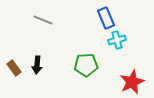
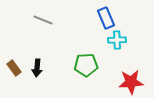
cyan cross: rotated 12 degrees clockwise
black arrow: moved 3 px down
red star: moved 1 px left; rotated 20 degrees clockwise
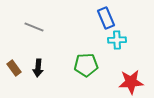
gray line: moved 9 px left, 7 px down
black arrow: moved 1 px right
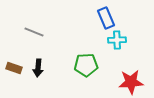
gray line: moved 5 px down
brown rectangle: rotated 35 degrees counterclockwise
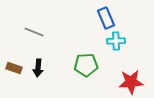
cyan cross: moved 1 px left, 1 px down
